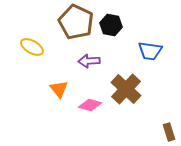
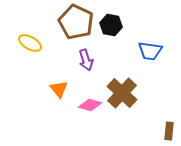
yellow ellipse: moved 2 px left, 4 px up
purple arrow: moved 3 px left, 1 px up; rotated 105 degrees counterclockwise
brown cross: moved 4 px left, 4 px down
brown rectangle: moved 1 px up; rotated 24 degrees clockwise
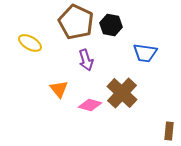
blue trapezoid: moved 5 px left, 2 px down
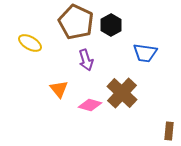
black hexagon: rotated 20 degrees clockwise
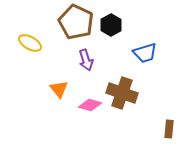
blue trapezoid: rotated 25 degrees counterclockwise
brown cross: rotated 24 degrees counterclockwise
brown rectangle: moved 2 px up
